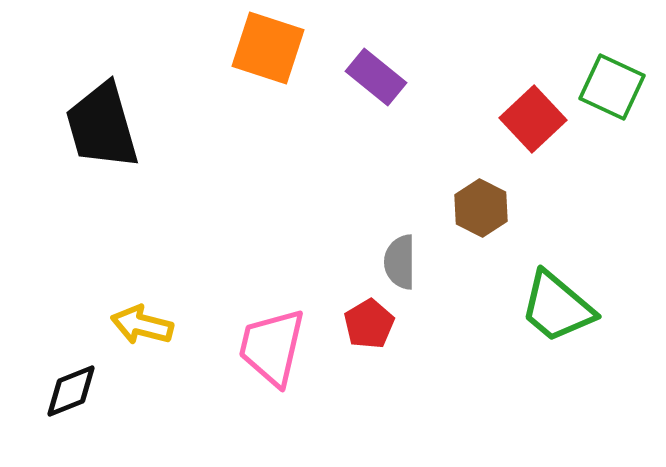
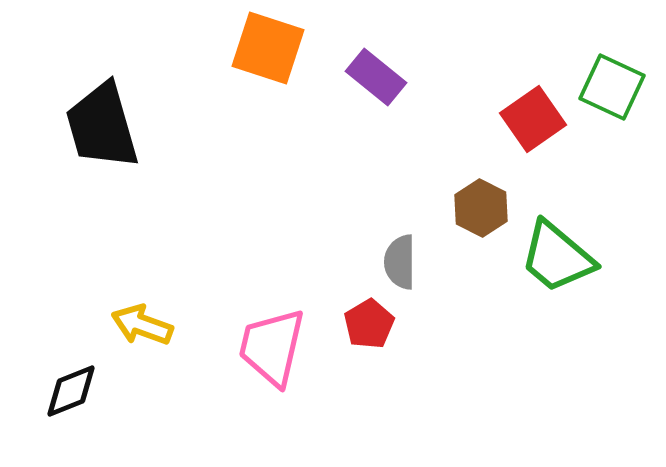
red square: rotated 8 degrees clockwise
green trapezoid: moved 50 px up
yellow arrow: rotated 6 degrees clockwise
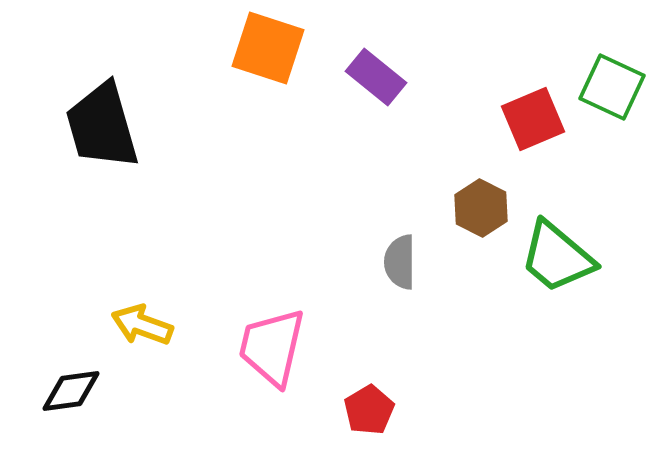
red square: rotated 12 degrees clockwise
red pentagon: moved 86 px down
black diamond: rotated 14 degrees clockwise
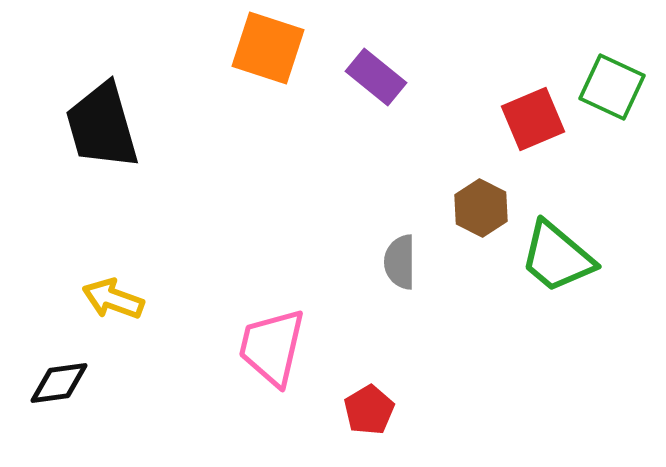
yellow arrow: moved 29 px left, 26 px up
black diamond: moved 12 px left, 8 px up
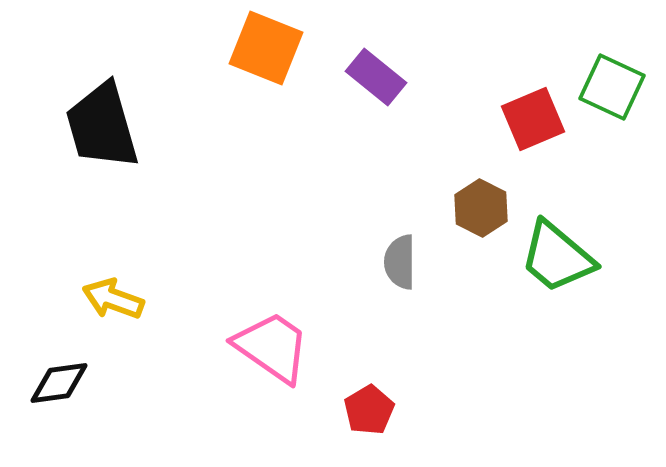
orange square: moved 2 px left; rotated 4 degrees clockwise
pink trapezoid: rotated 112 degrees clockwise
